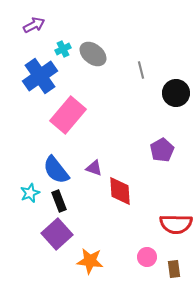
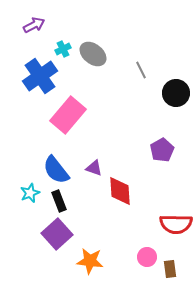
gray line: rotated 12 degrees counterclockwise
brown rectangle: moved 4 px left
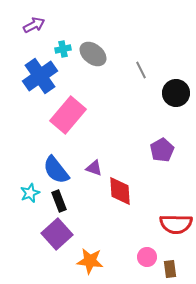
cyan cross: rotated 14 degrees clockwise
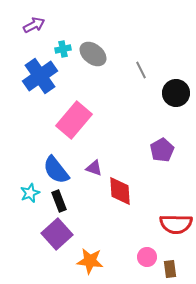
pink rectangle: moved 6 px right, 5 px down
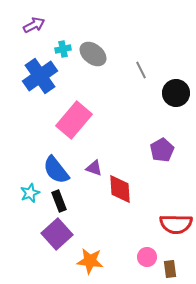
red diamond: moved 2 px up
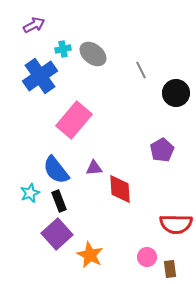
purple triangle: rotated 24 degrees counterclockwise
orange star: moved 6 px up; rotated 20 degrees clockwise
